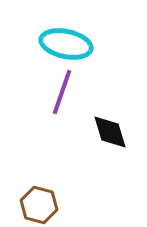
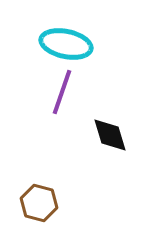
black diamond: moved 3 px down
brown hexagon: moved 2 px up
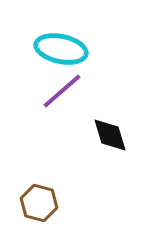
cyan ellipse: moved 5 px left, 5 px down
purple line: moved 1 px up; rotated 30 degrees clockwise
